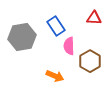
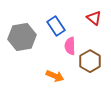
red triangle: rotated 35 degrees clockwise
pink semicircle: moved 1 px right
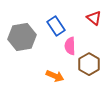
brown hexagon: moved 1 px left, 3 px down
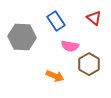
blue rectangle: moved 5 px up
gray hexagon: rotated 12 degrees clockwise
pink semicircle: rotated 78 degrees counterclockwise
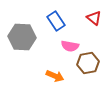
brown hexagon: moved 1 px left, 1 px up; rotated 20 degrees clockwise
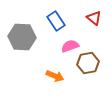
pink semicircle: rotated 150 degrees clockwise
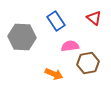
pink semicircle: rotated 12 degrees clockwise
orange arrow: moved 1 px left, 2 px up
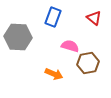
blue rectangle: moved 3 px left, 4 px up; rotated 54 degrees clockwise
gray hexagon: moved 4 px left
pink semicircle: rotated 24 degrees clockwise
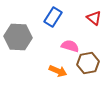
blue rectangle: rotated 12 degrees clockwise
orange arrow: moved 4 px right, 3 px up
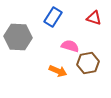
red triangle: rotated 21 degrees counterclockwise
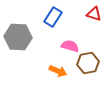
red triangle: moved 4 px up
